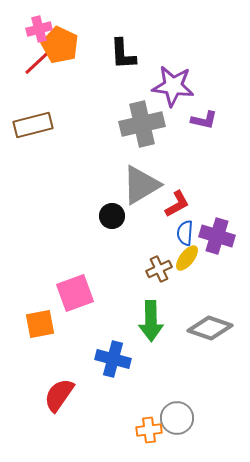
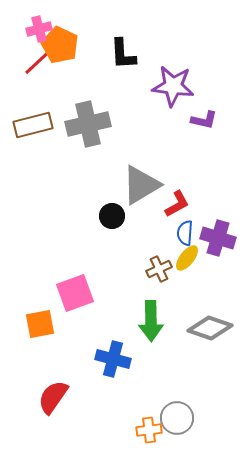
gray cross: moved 54 px left
purple cross: moved 1 px right, 2 px down
red semicircle: moved 6 px left, 2 px down
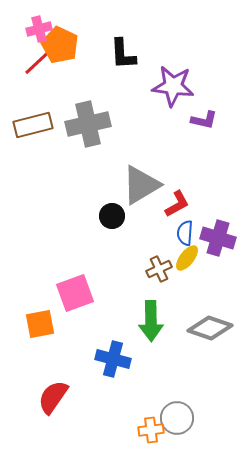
orange cross: moved 2 px right
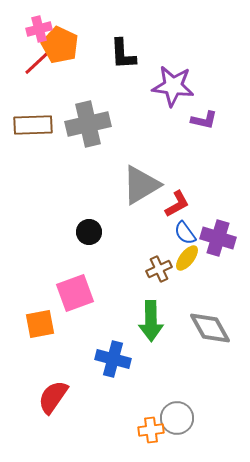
brown rectangle: rotated 12 degrees clockwise
black circle: moved 23 px left, 16 px down
blue semicircle: rotated 40 degrees counterclockwise
gray diamond: rotated 42 degrees clockwise
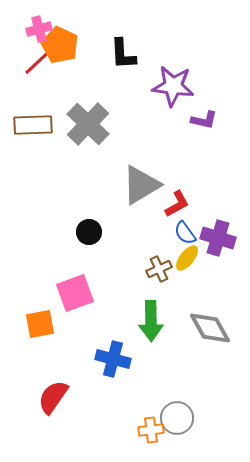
gray cross: rotated 33 degrees counterclockwise
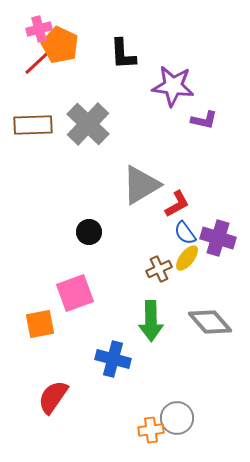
gray diamond: moved 6 px up; rotated 12 degrees counterclockwise
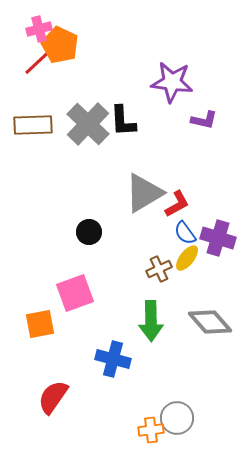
black L-shape: moved 67 px down
purple star: moved 1 px left, 4 px up
gray triangle: moved 3 px right, 8 px down
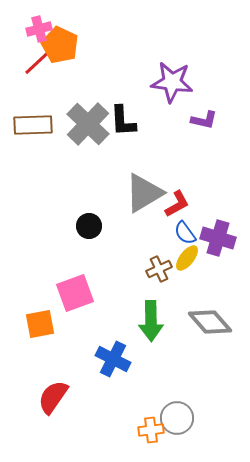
black circle: moved 6 px up
blue cross: rotated 12 degrees clockwise
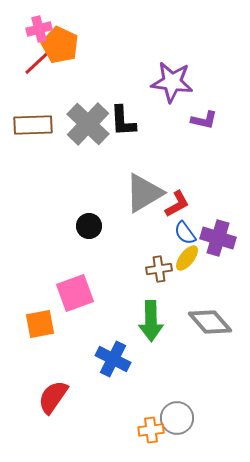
brown cross: rotated 15 degrees clockwise
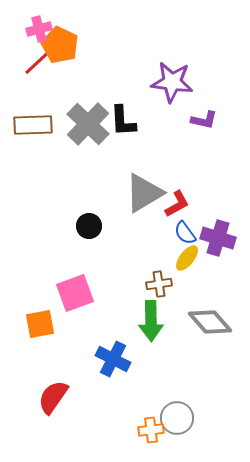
brown cross: moved 15 px down
